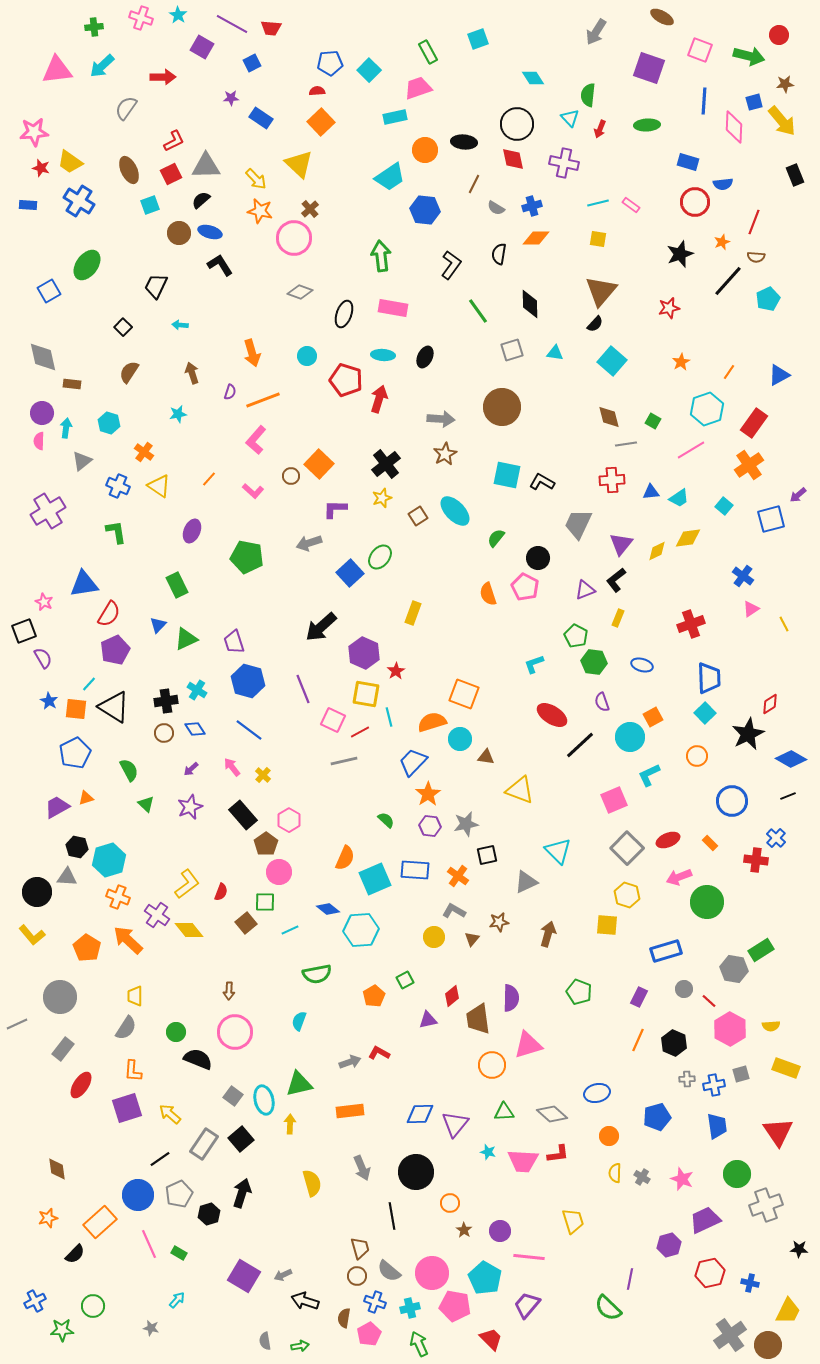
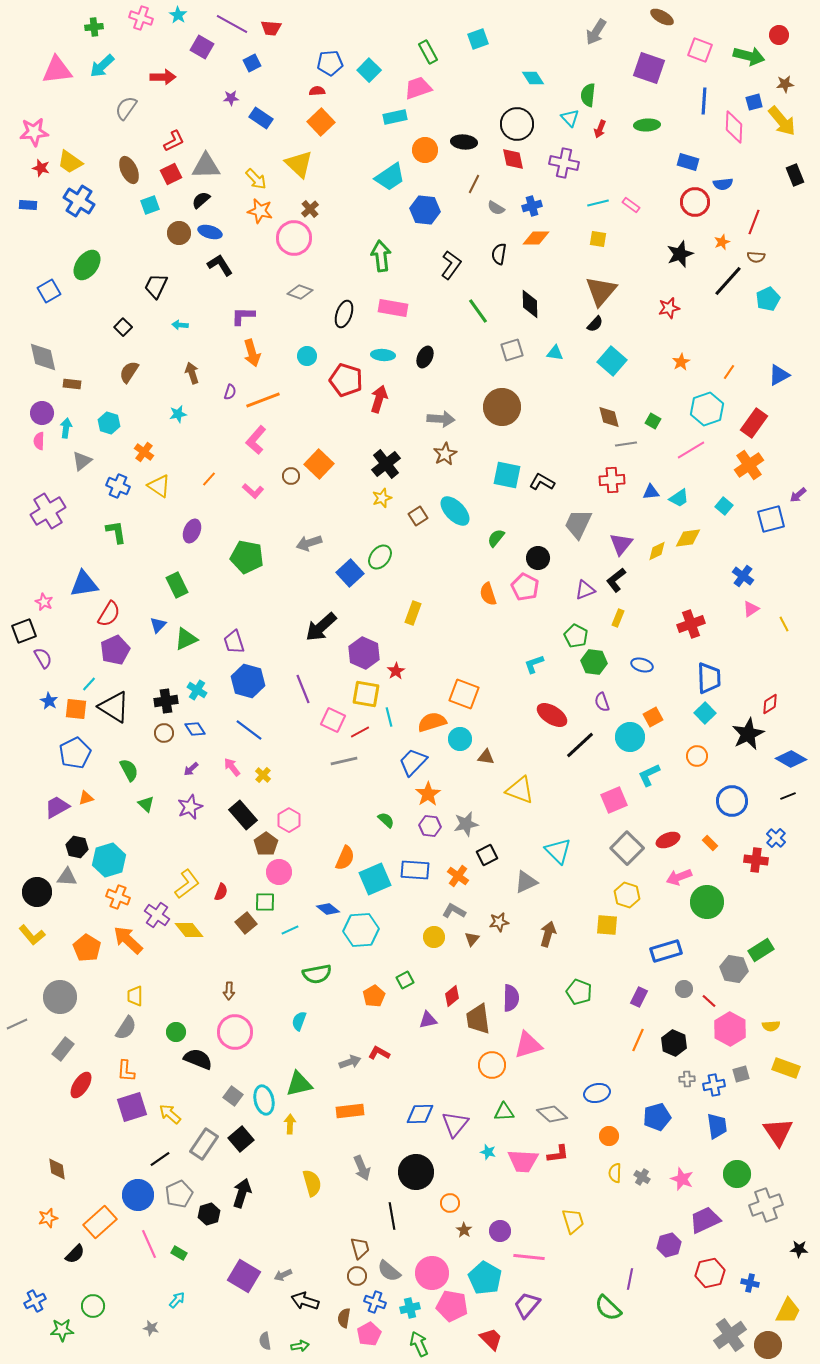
purple L-shape at (335, 509): moved 92 px left, 193 px up
black square at (487, 855): rotated 15 degrees counterclockwise
orange L-shape at (133, 1071): moved 7 px left
purple square at (127, 1108): moved 5 px right, 1 px up
pink pentagon at (455, 1306): moved 3 px left
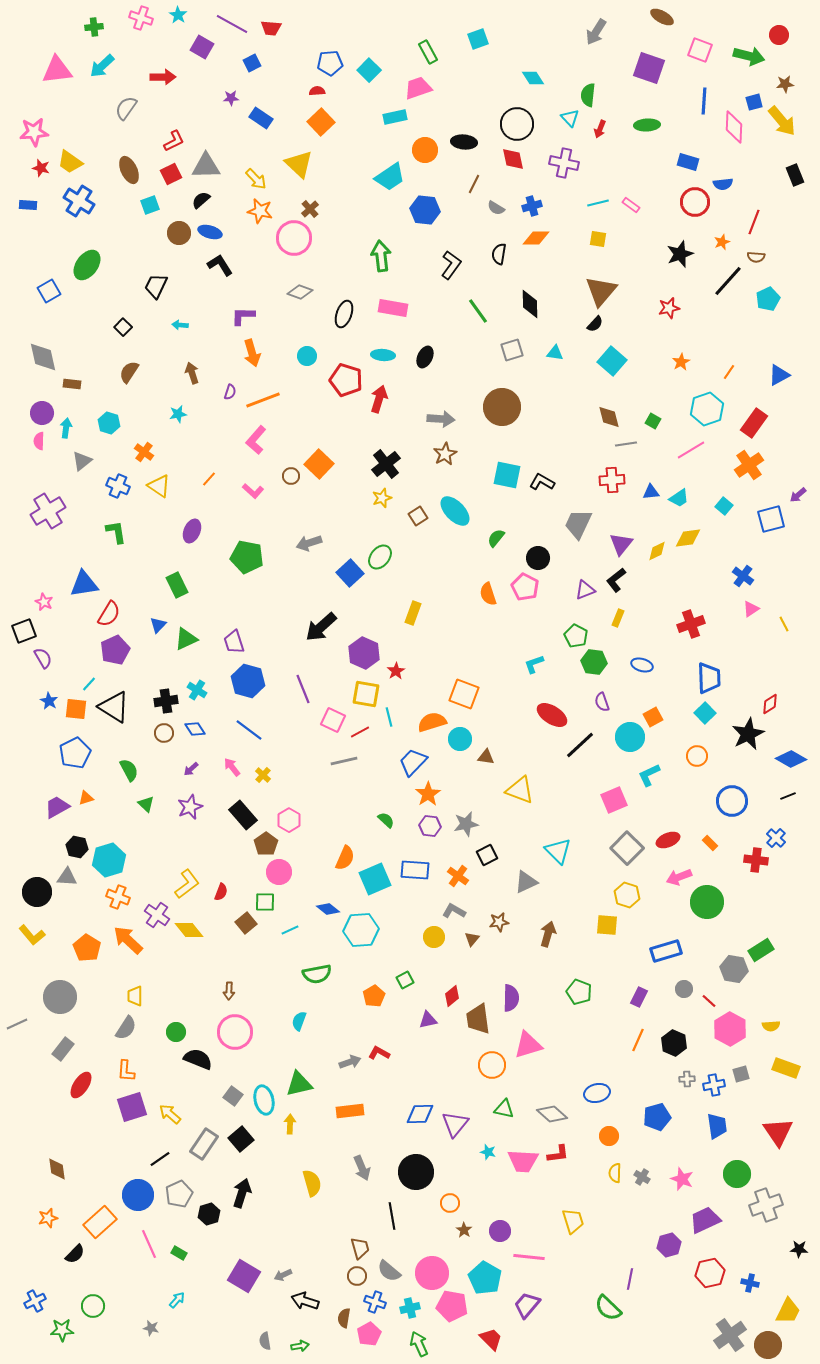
green triangle at (504, 1112): moved 3 px up; rotated 15 degrees clockwise
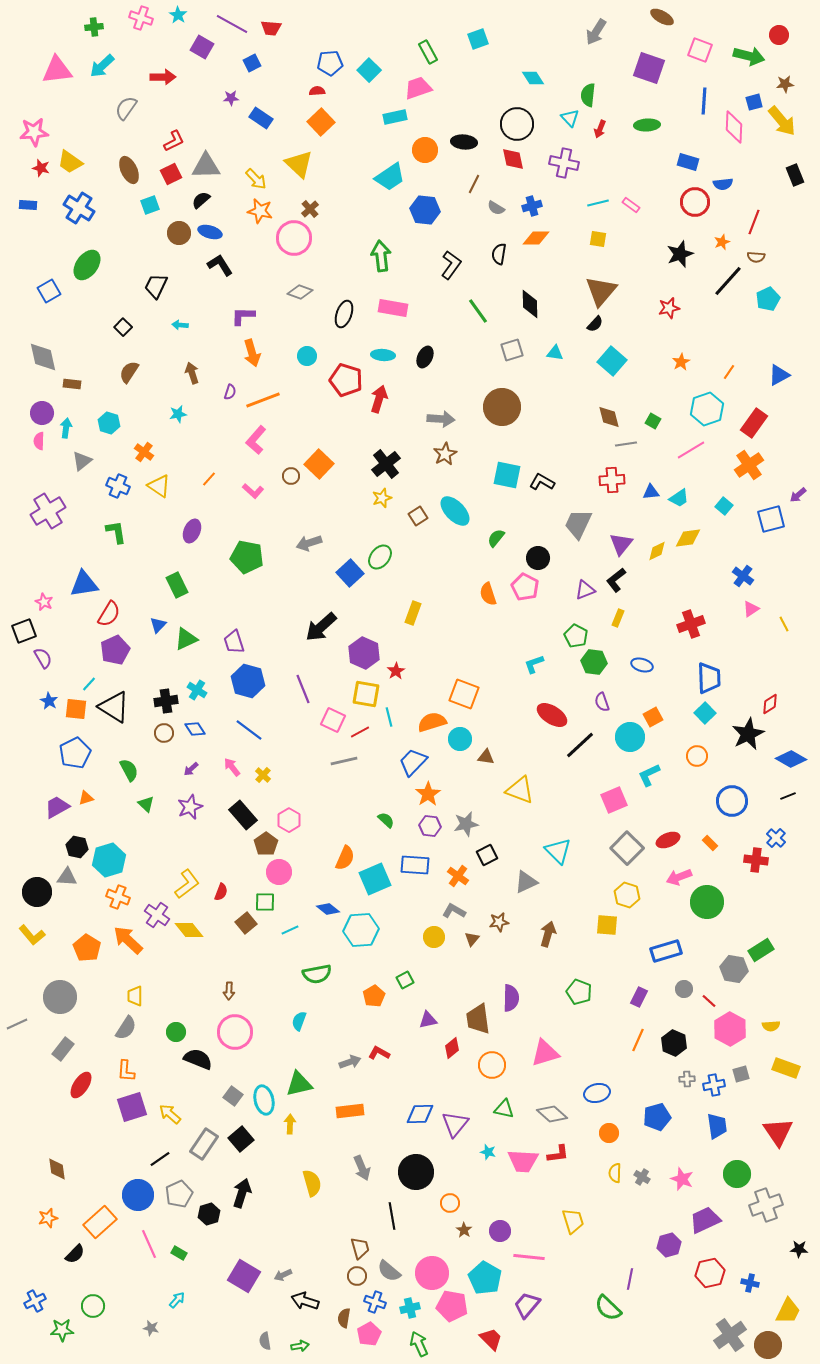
blue cross at (79, 201): moved 7 px down
blue rectangle at (415, 870): moved 5 px up
red diamond at (452, 996): moved 52 px down
pink triangle at (528, 1045): moved 17 px right, 8 px down
orange circle at (609, 1136): moved 3 px up
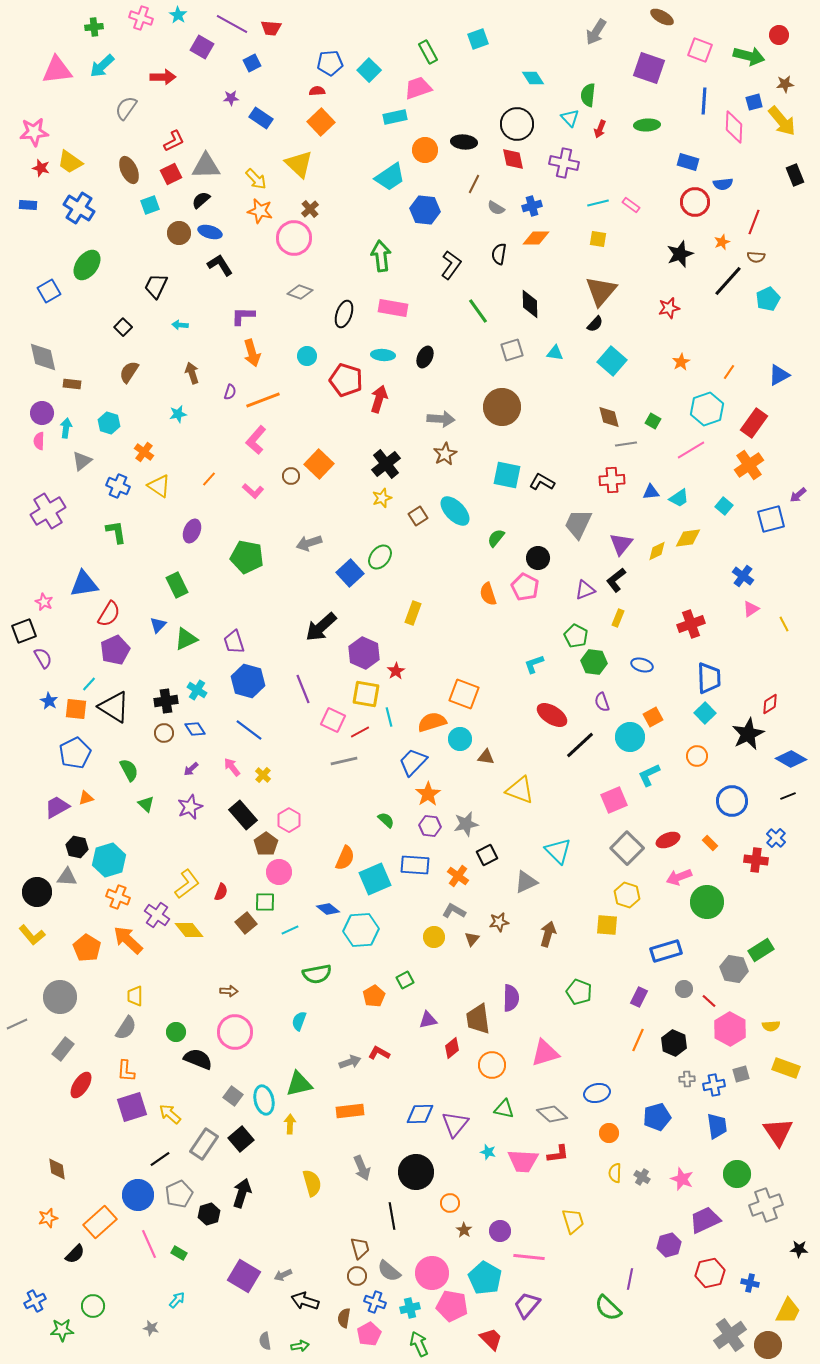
brown arrow at (229, 991): rotated 90 degrees counterclockwise
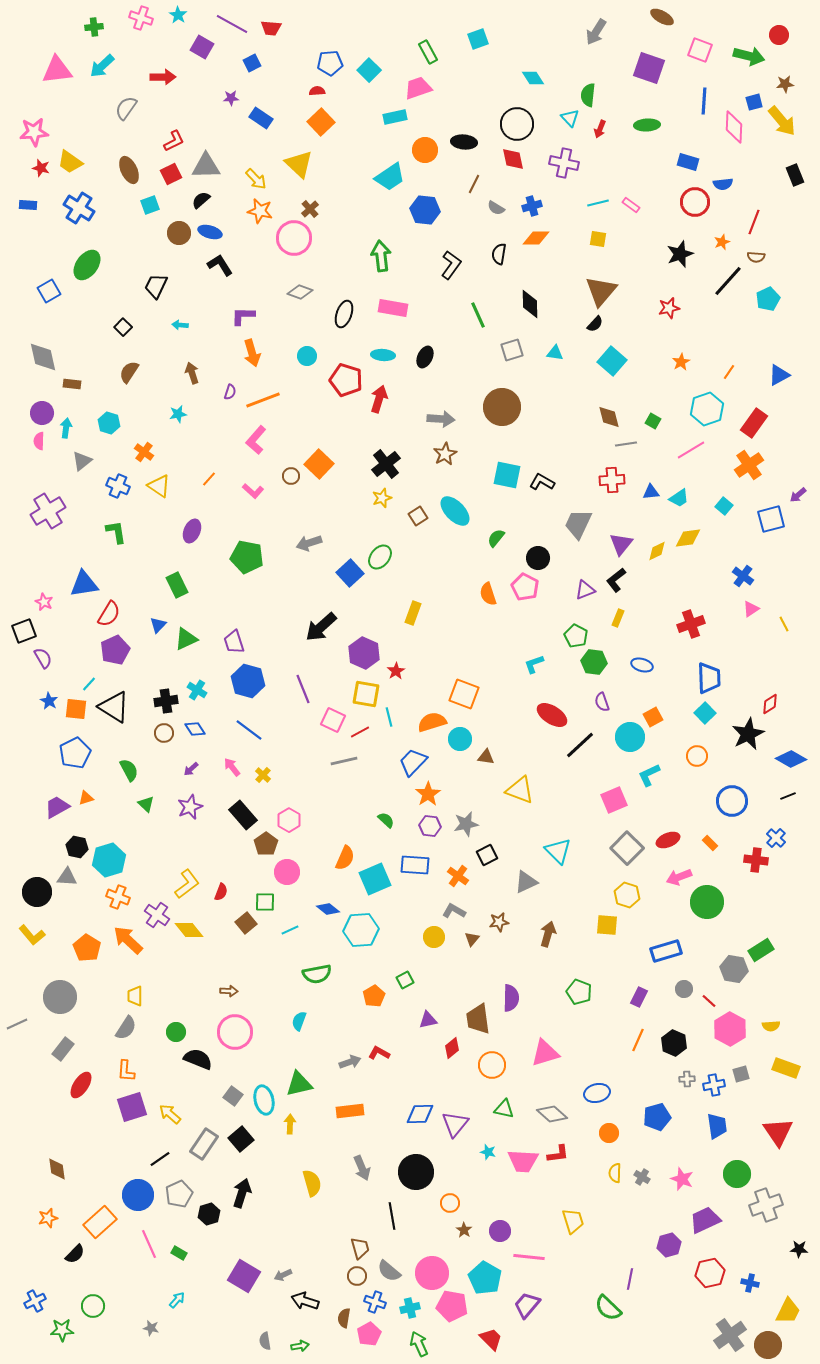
green line at (478, 311): moved 4 px down; rotated 12 degrees clockwise
pink circle at (279, 872): moved 8 px right
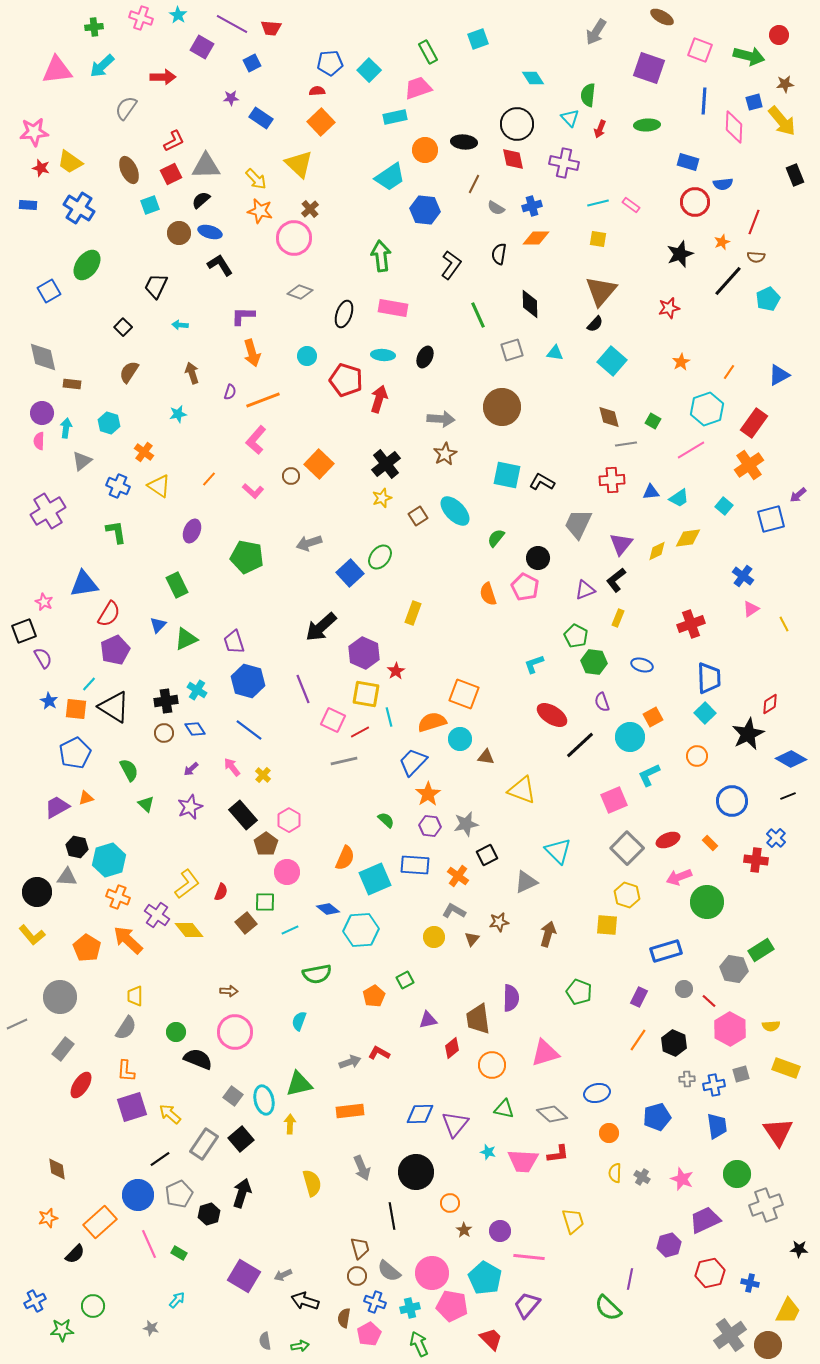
yellow triangle at (520, 790): moved 2 px right
orange line at (638, 1040): rotated 10 degrees clockwise
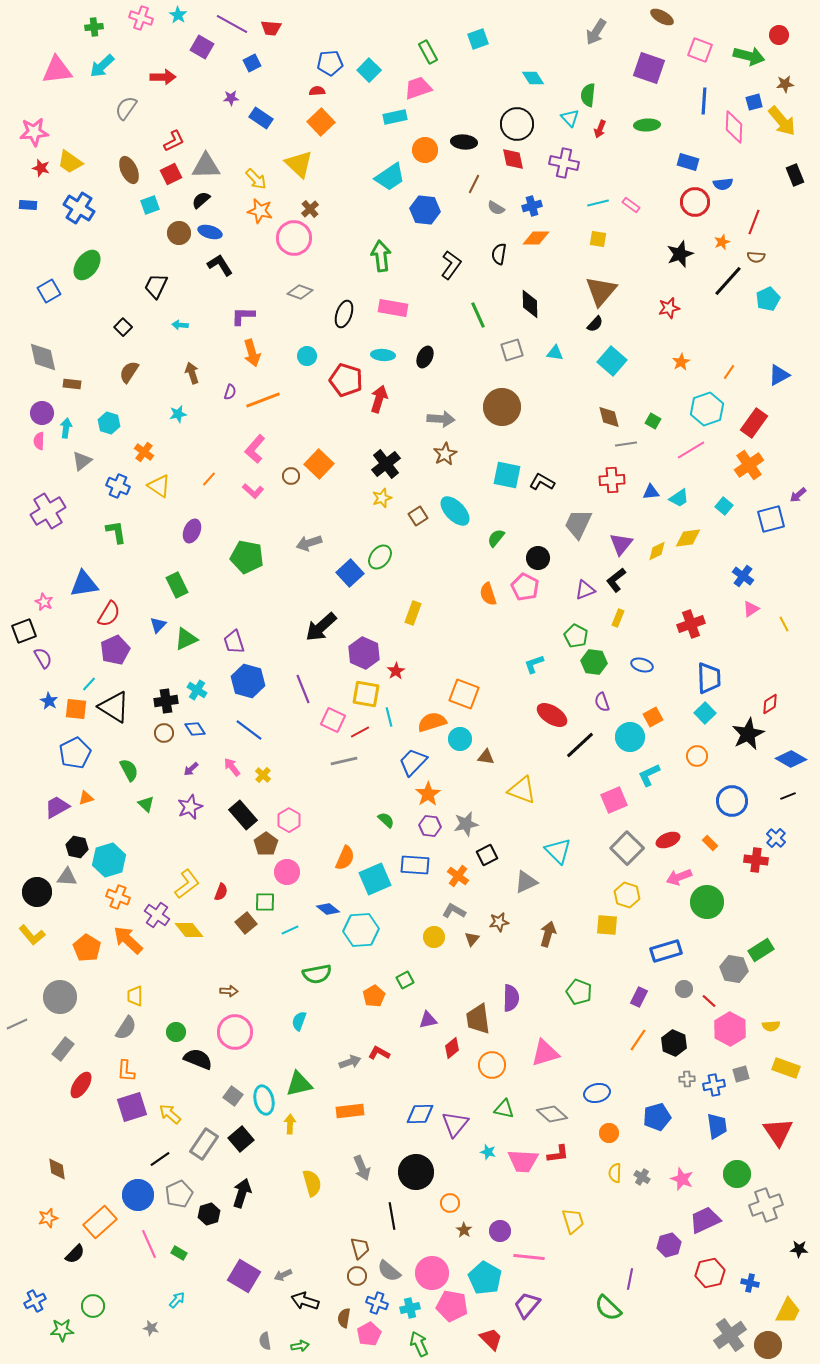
pink L-shape at (256, 440): moved 1 px left, 9 px down
blue cross at (375, 1302): moved 2 px right, 1 px down
